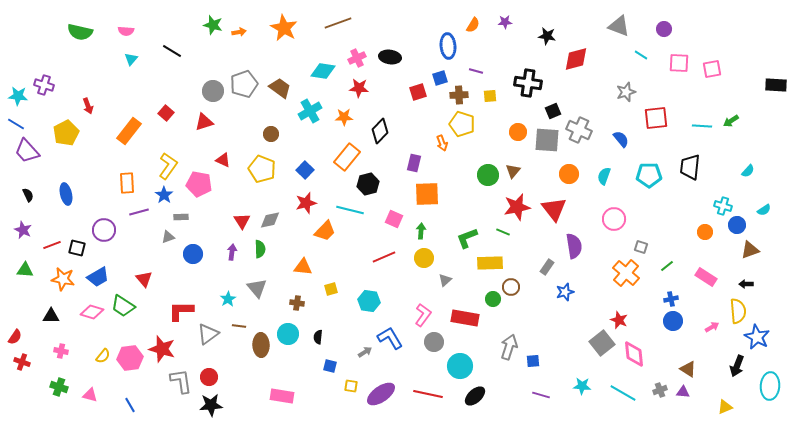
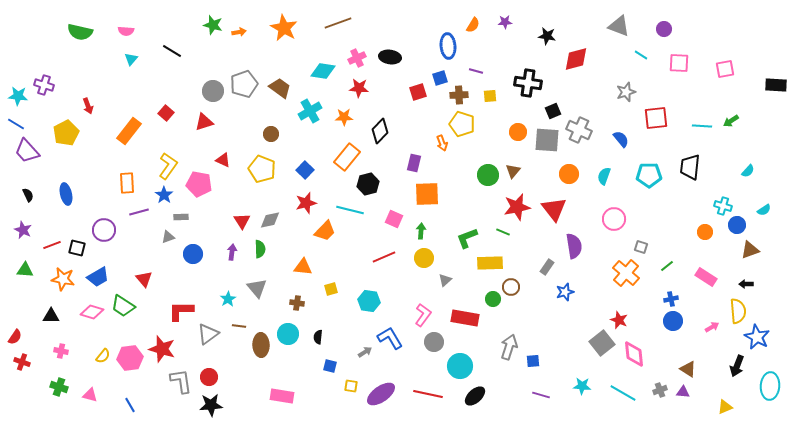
pink square at (712, 69): moved 13 px right
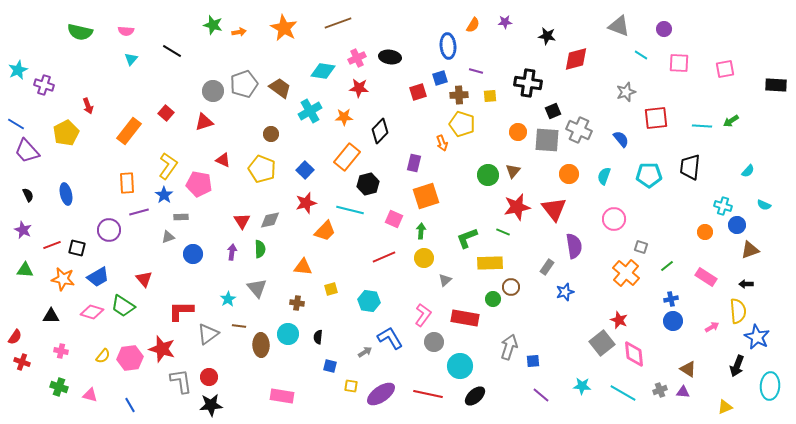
cyan star at (18, 96): moved 26 px up; rotated 30 degrees counterclockwise
orange square at (427, 194): moved 1 px left, 2 px down; rotated 16 degrees counterclockwise
cyan semicircle at (764, 210): moved 5 px up; rotated 56 degrees clockwise
purple circle at (104, 230): moved 5 px right
purple line at (541, 395): rotated 24 degrees clockwise
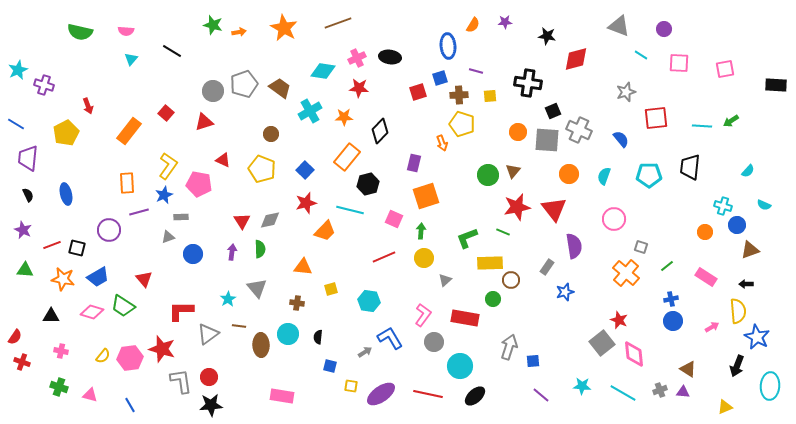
purple trapezoid at (27, 151): moved 1 px right, 7 px down; rotated 48 degrees clockwise
blue star at (164, 195): rotated 12 degrees clockwise
brown circle at (511, 287): moved 7 px up
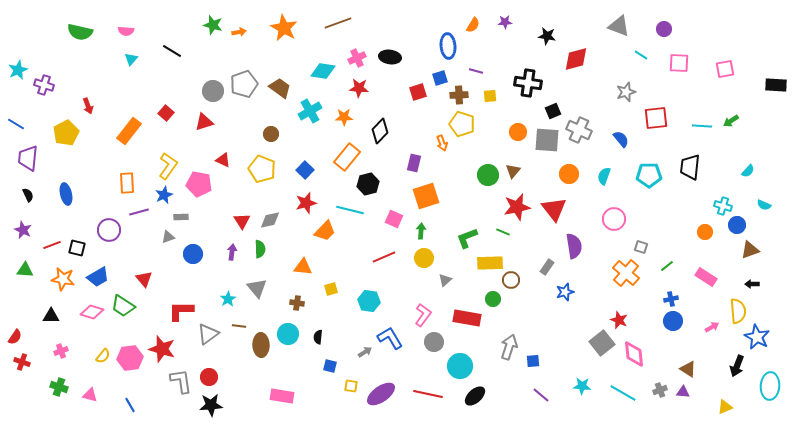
black arrow at (746, 284): moved 6 px right
red rectangle at (465, 318): moved 2 px right
pink cross at (61, 351): rotated 32 degrees counterclockwise
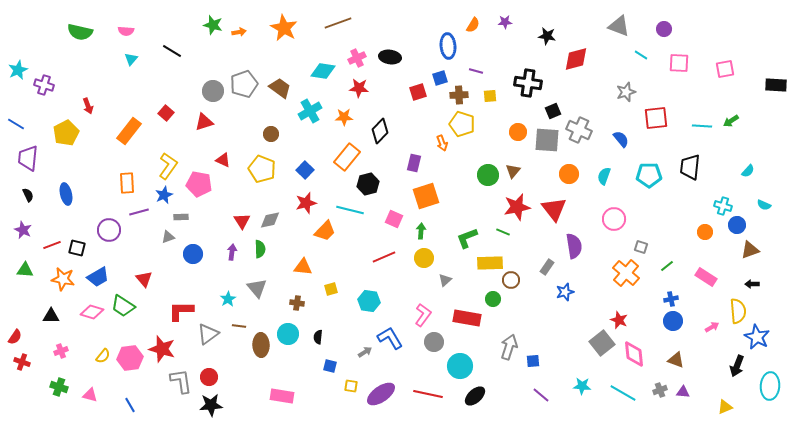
brown triangle at (688, 369): moved 12 px left, 9 px up; rotated 12 degrees counterclockwise
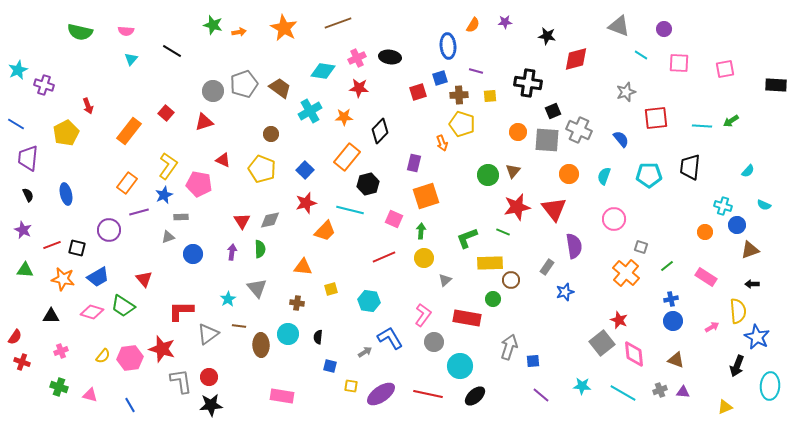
orange rectangle at (127, 183): rotated 40 degrees clockwise
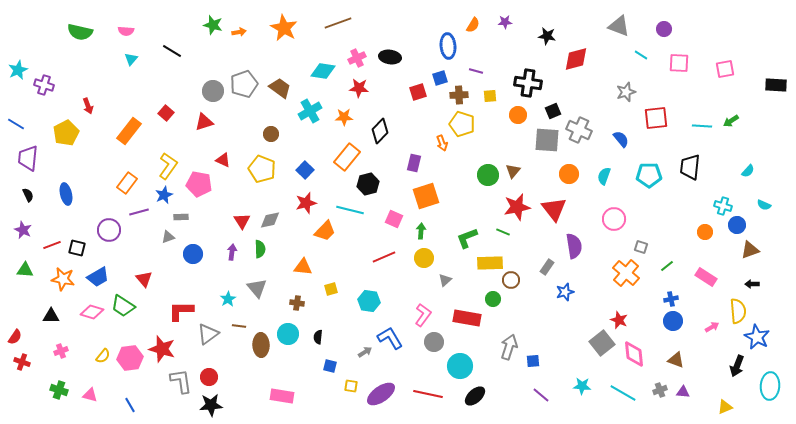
orange circle at (518, 132): moved 17 px up
green cross at (59, 387): moved 3 px down
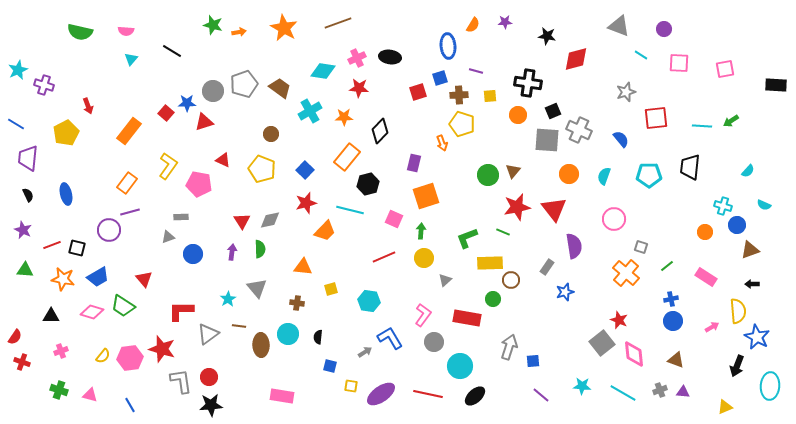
blue star at (164, 195): moved 23 px right, 92 px up; rotated 24 degrees clockwise
purple line at (139, 212): moved 9 px left
